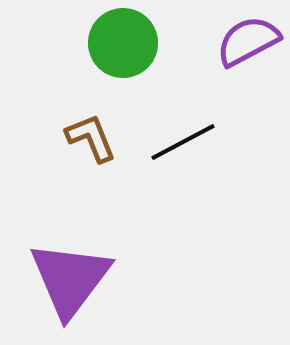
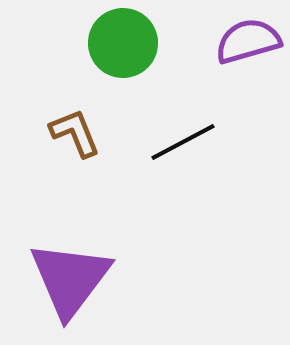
purple semicircle: rotated 12 degrees clockwise
brown L-shape: moved 16 px left, 5 px up
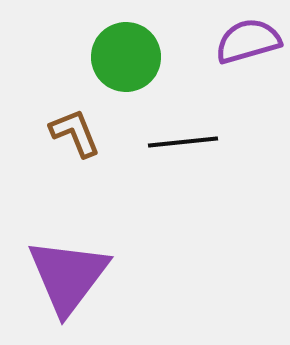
green circle: moved 3 px right, 14 px down
black line: rotated 22 degrees clockwise
purple triangle: moved 2 px left, 3 px up
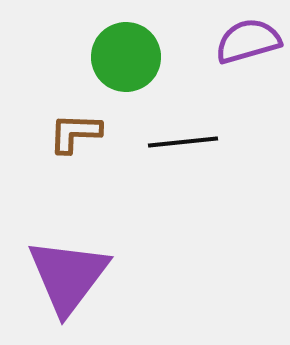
brown L-shape: rotated 66 degrees counterclockwise
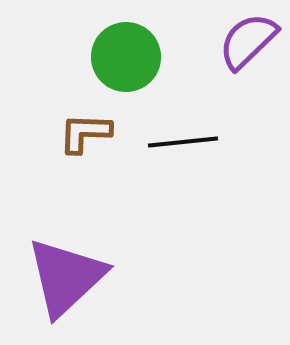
purple semicircle: rotated 28 degrees counterclockwise
brown L-shape: moved 10 px right
purple triangle: moved 2 px left, 1 px down; rotated 10 degrees clockwise
